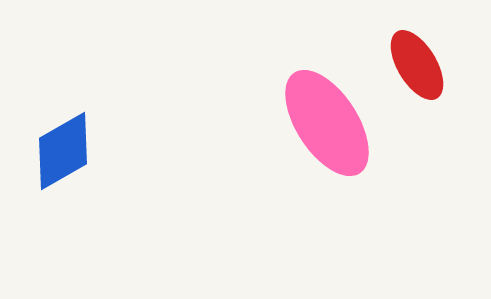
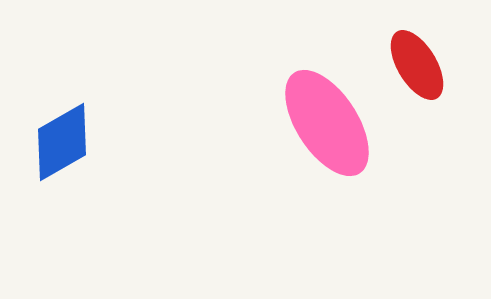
blue diamond: moved 1 px left, 9 px up
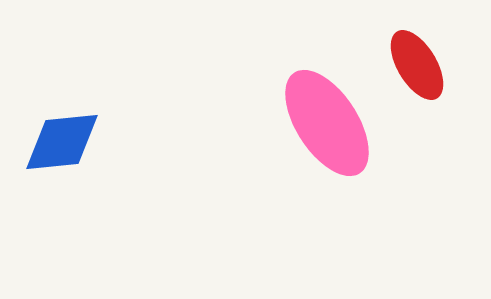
blue diamond: rotated 24 degrees clockwise
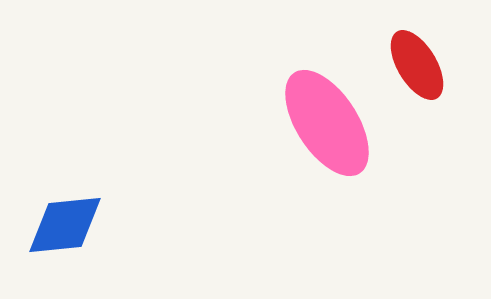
blue diamond: moved 3 px right, 83 px down
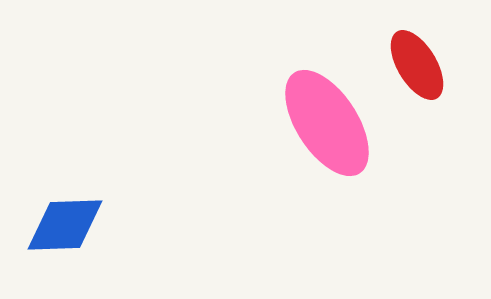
blue diamond: rotated 4 degrees clockwise
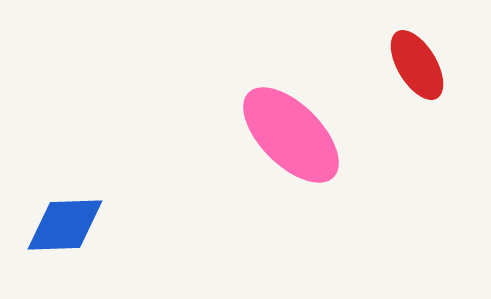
pink ellipse: moved 36 px left, 12 px down; rotated 12 degrees counterclockwise
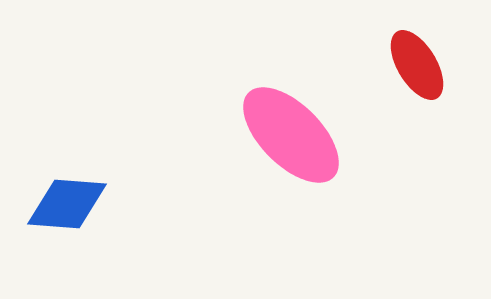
blue diamond: moved 2 px right, 21 px up; rotated 6 degrees clockwise
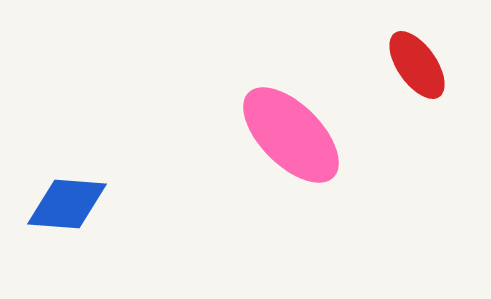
red ellipse: rotated 4 degrees counterclockwise
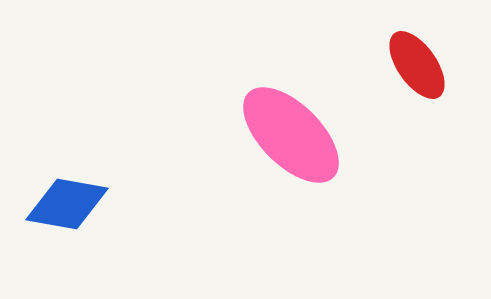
blue diamond: rotated 6 degrees clockwise
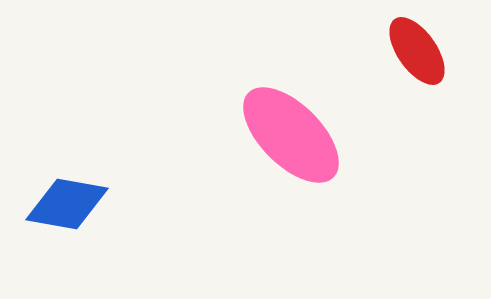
red ellipse: moved 14 px up
